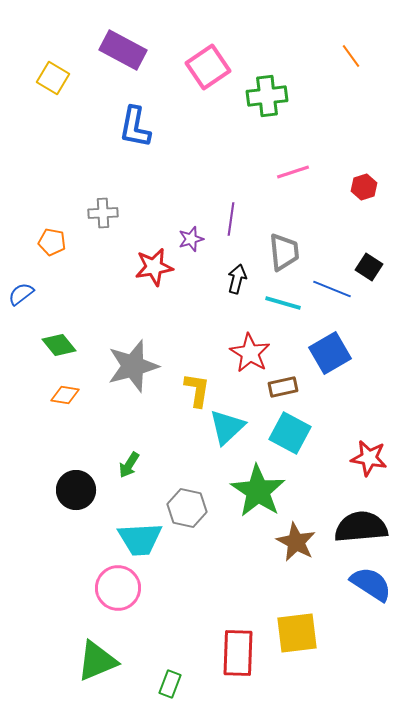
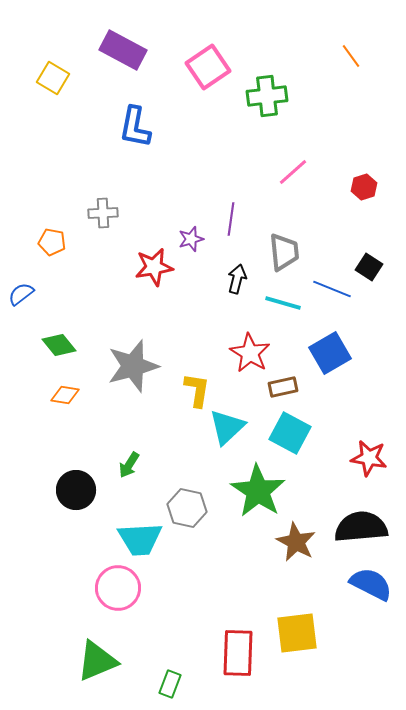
pink line at (293, 172): rotated 24 degrees counterclockwise
blue semicircle at (371, 584): rotated 6 degrees counterclockwise
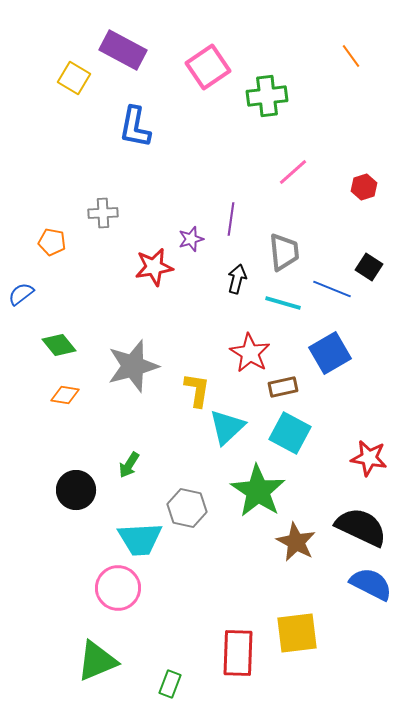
yellow square at (53, 78): moved 21 px right
black semicircle at (361, 527): rotated 30 degrees clockwise
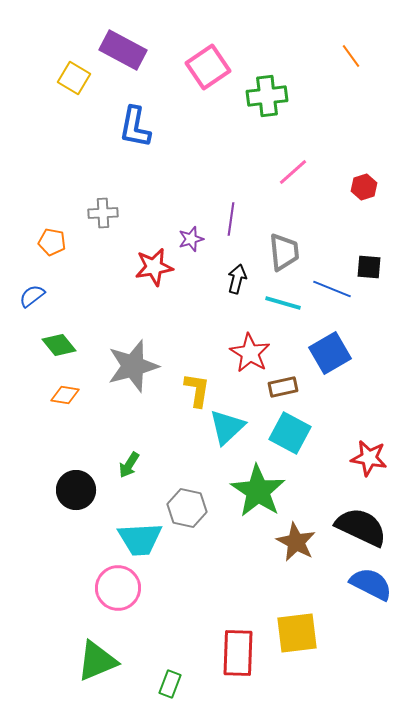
black square at (369, 267): rotated 28 degrees counterclockwise
blue semicircle at (21, 294): moved 11 px right, 2 px down
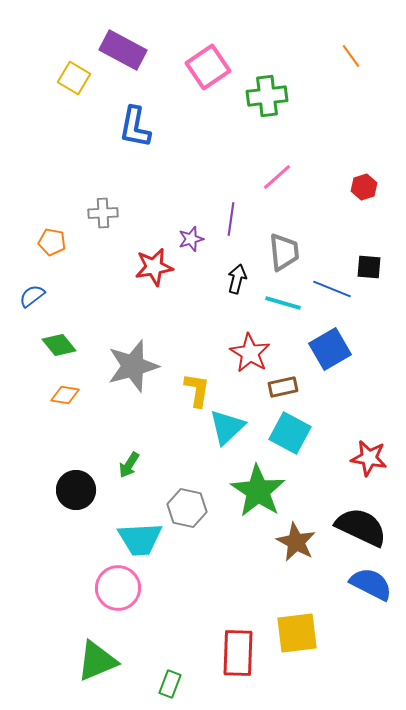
pink line at (293, 172): moved 16 px left, 5 px down
blue square at (330, 353): moved 4 px up
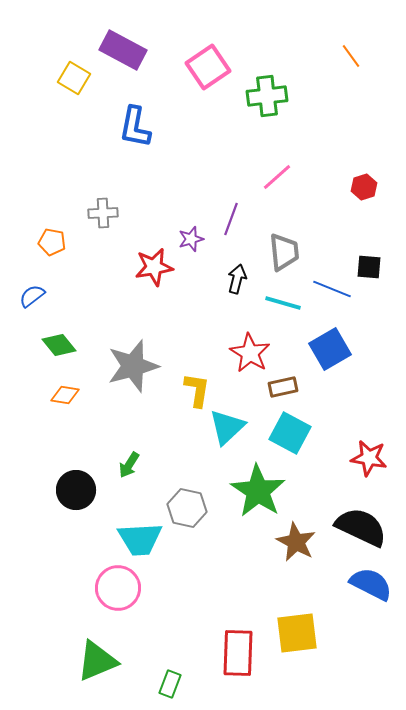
purple line at (231, 219): rotated 12 degrees clockwise
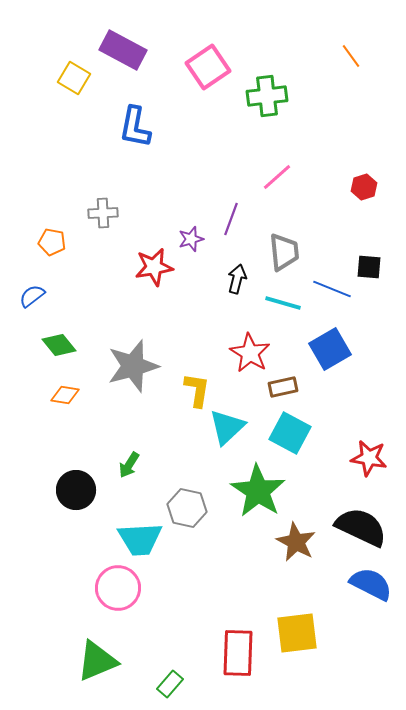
green rectangle at (170, 684): rotated 20 degrees clockwise
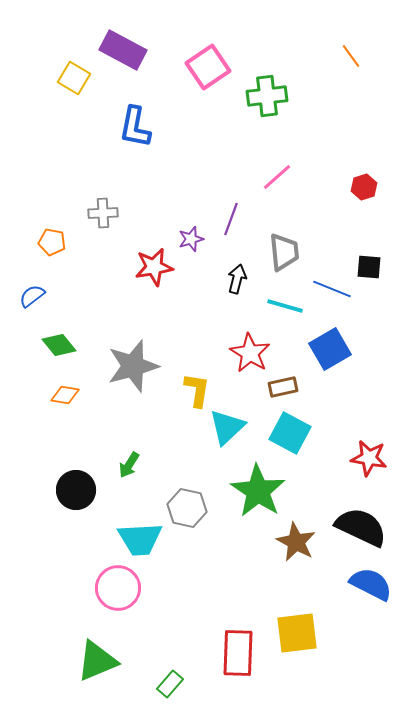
cyan line at (283, 303): moved 2 px right, 3 px down
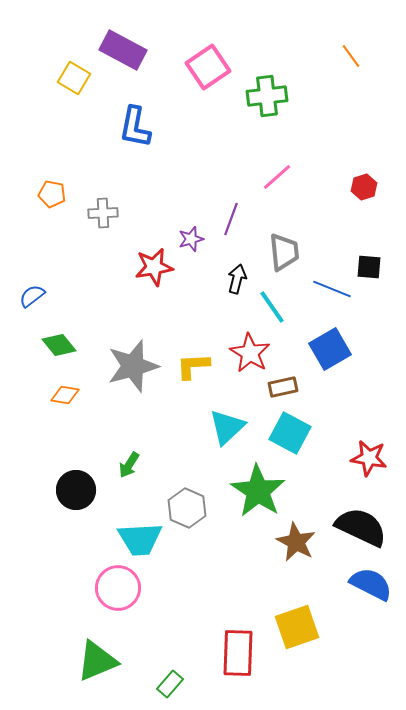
orange pentagon at (52, 242): moved 48 px up
cyan line at (285, 306): moved 13 px left, 1 px down; rotated 39 degrees clockwise
yellow L-shape at (197, 390): moved 4 px left, 24 px up; rotated 102 degrees counterclockwise
gray hexagon at (187, 508): rotated 12 degrees clockwise
yellow square at (297, 633): moved 6 px up; rotated 12 degrees counterclockwise
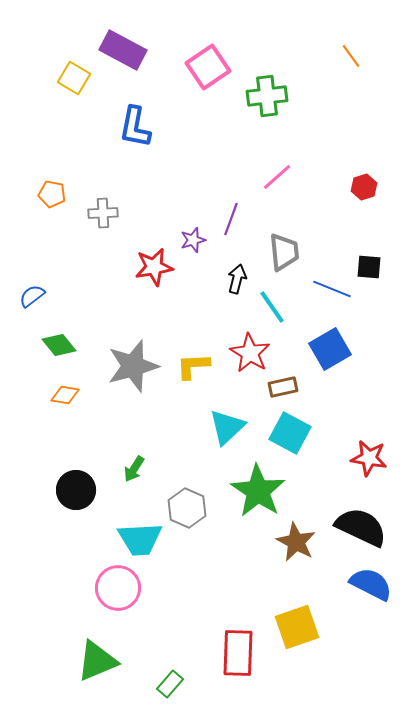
purple star at (191, 239): moved 2 px right, 1 px down
green arrow at (129, 465): moved 5 px right, 4 px down
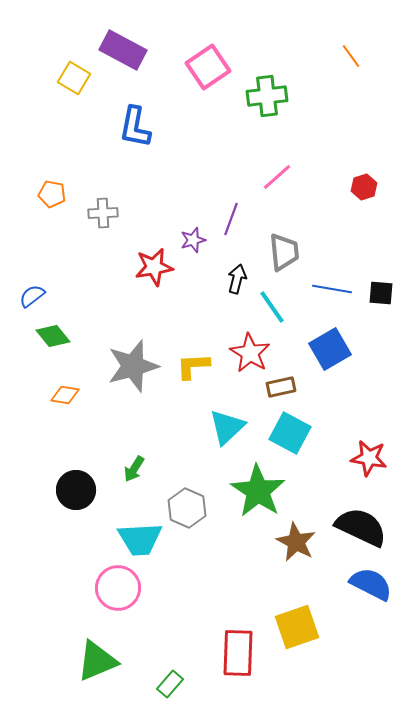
black square at (369, 267): moved 12 px right, 26 px down
blue line at (332, 289): rotated 12 degrees counterclockwise
green diamond at (59, 345): moved 6 px left, 9 px up
brown rectangle at (283, 387): moved 2 px left
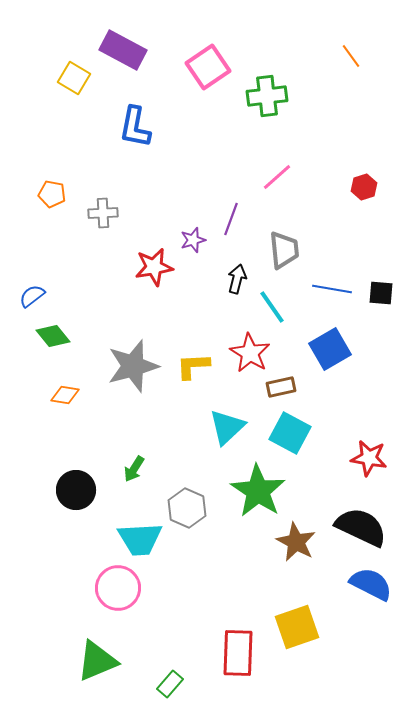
gray trapezoid at (284, 252): moved 2 px up
